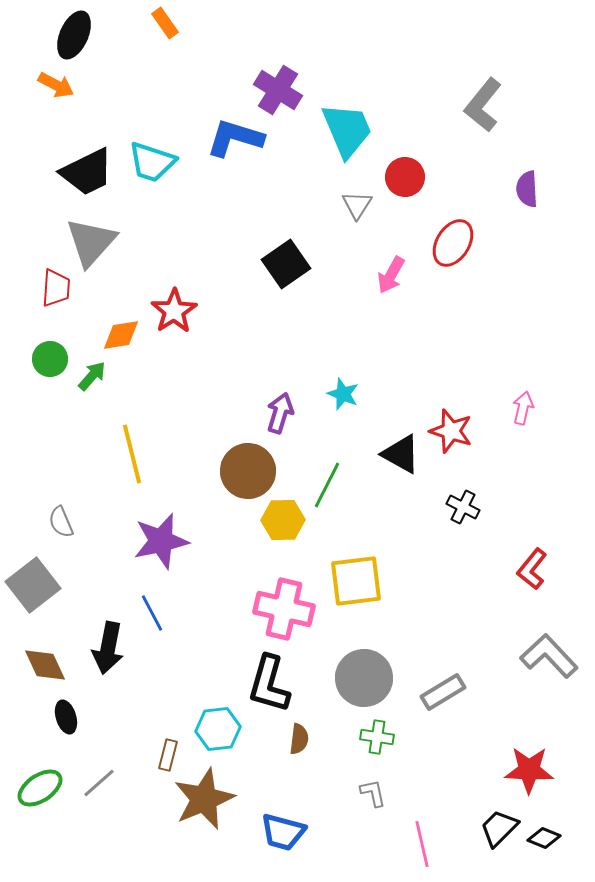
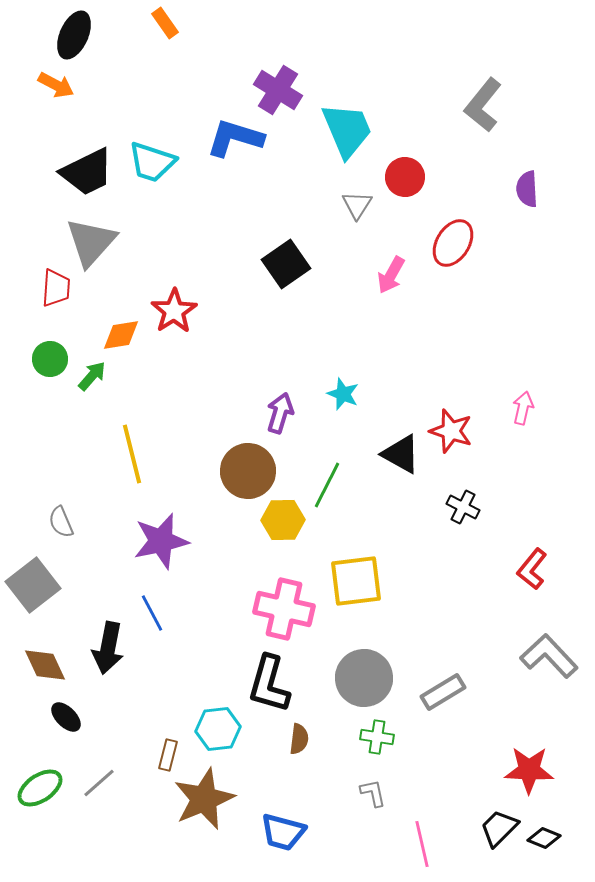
black ellipse at (66, 717): rotated 28 degrees counterclockwise
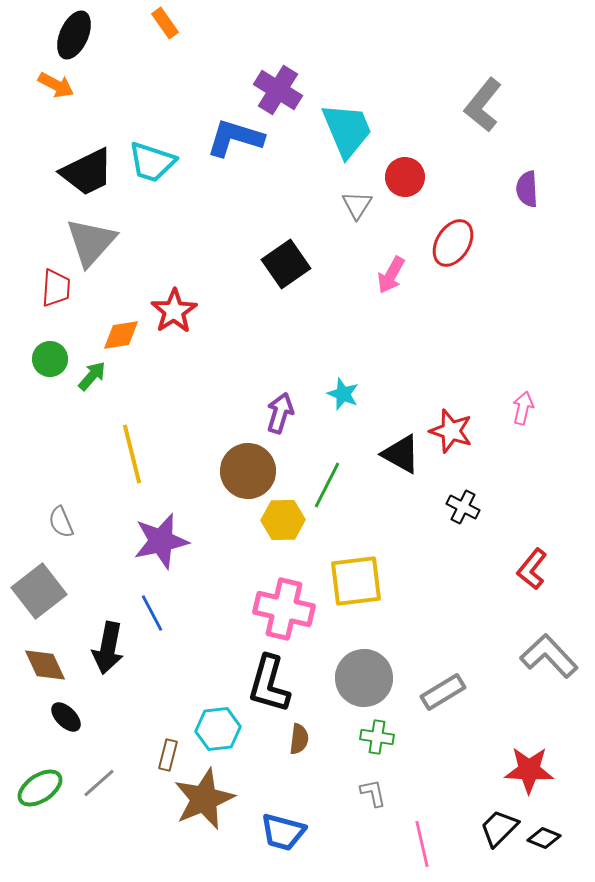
gray square at (33, 585): moved 6 px right, 6 px down
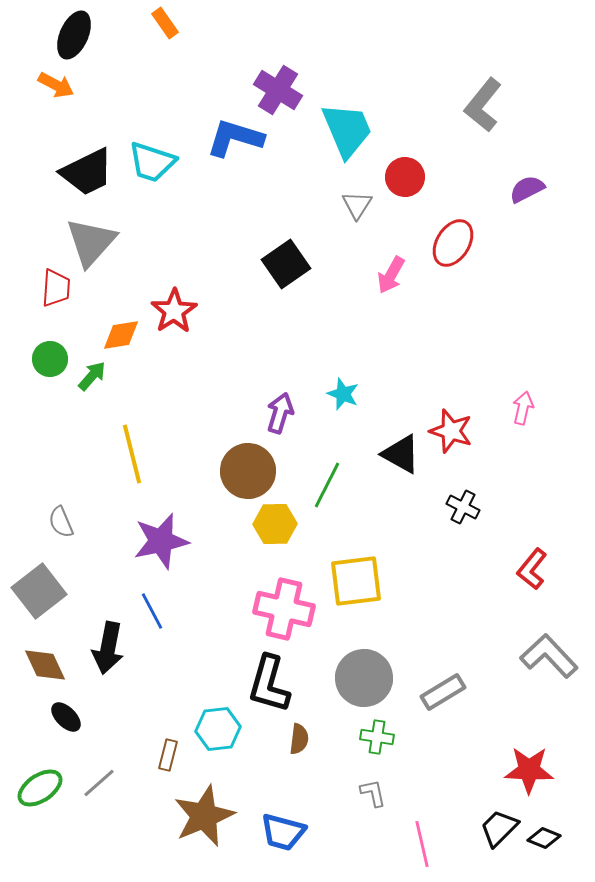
purple semicircle at (527, 189): rotated 66 degrees clockwise
yellow hexagon at (283, 520): moved 8 px left, 4 px down
blue line at (152, 613): moved 2 px up
brown star at (204, 799): moved 17 px down
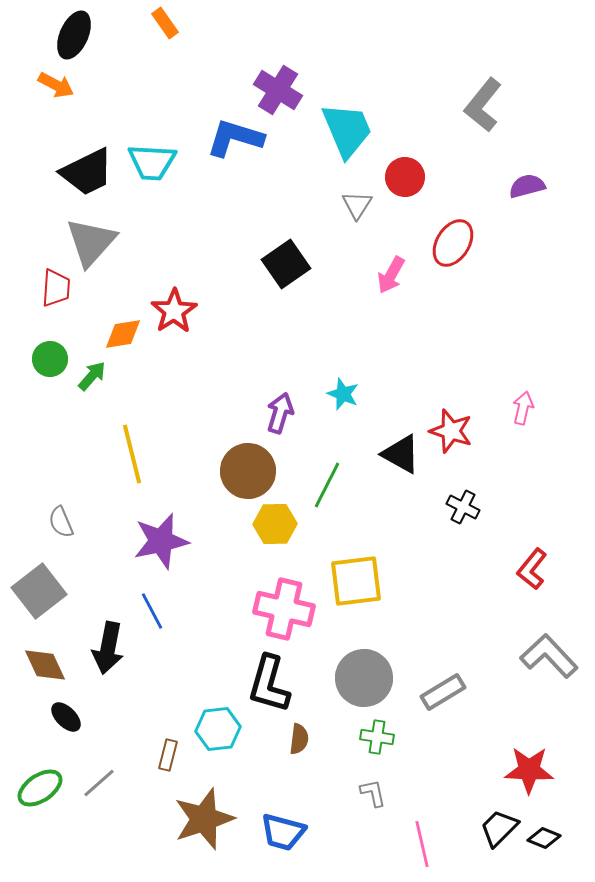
cyan trapezoid at (152, 162): rotated 15 degrees counterclockwise
purple semicircle at (527, 189): moved 3 px up; rotated 12 degrees clockwise
orange diamond at (121, 335): moved 2 px right, 1 px up
brown star at (204, 816): moved 3 px down; rotated 4 degrees clockwise
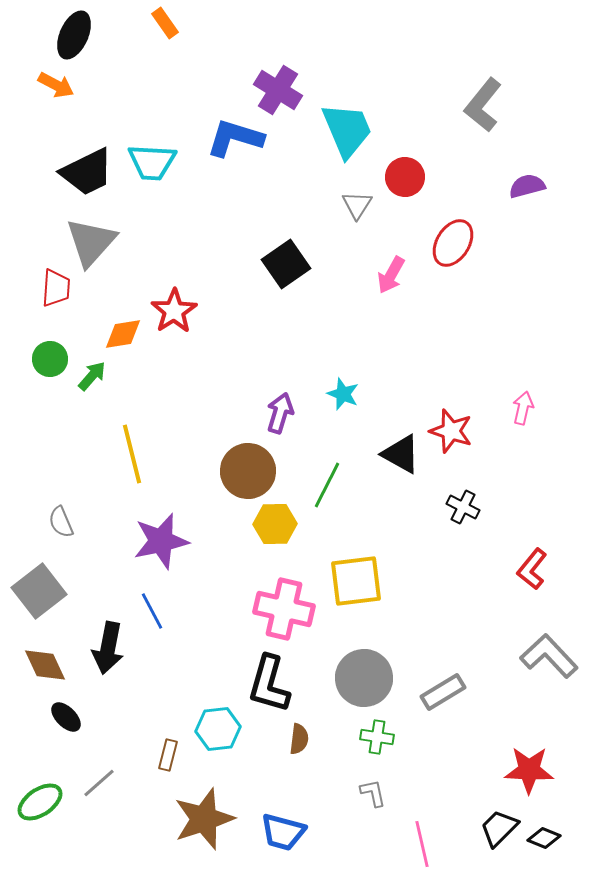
green ellipse at (40, 788): moved 14 px down
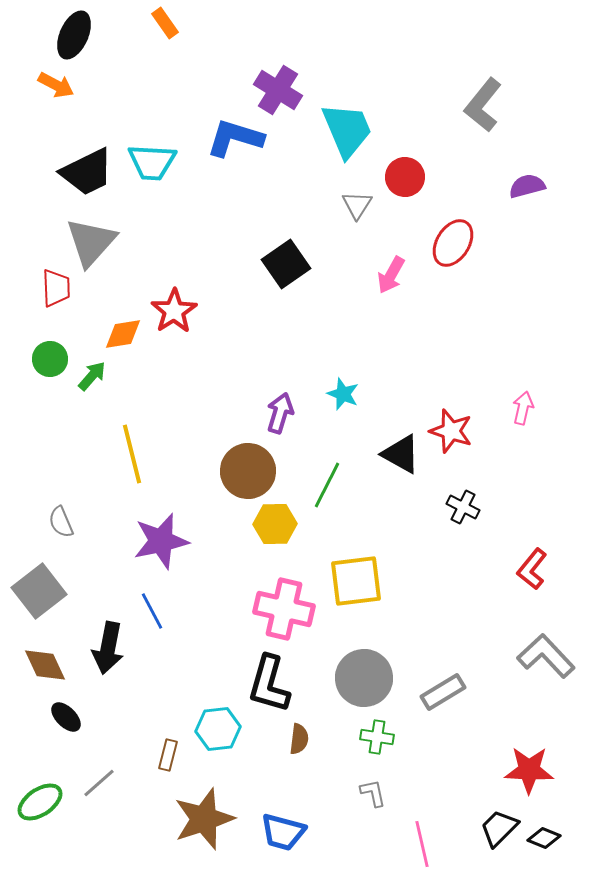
red trapezoid at (56, 288): rotated 6 degrees counterclockwise
gray L-shape at (549, 656): moved 3 px left
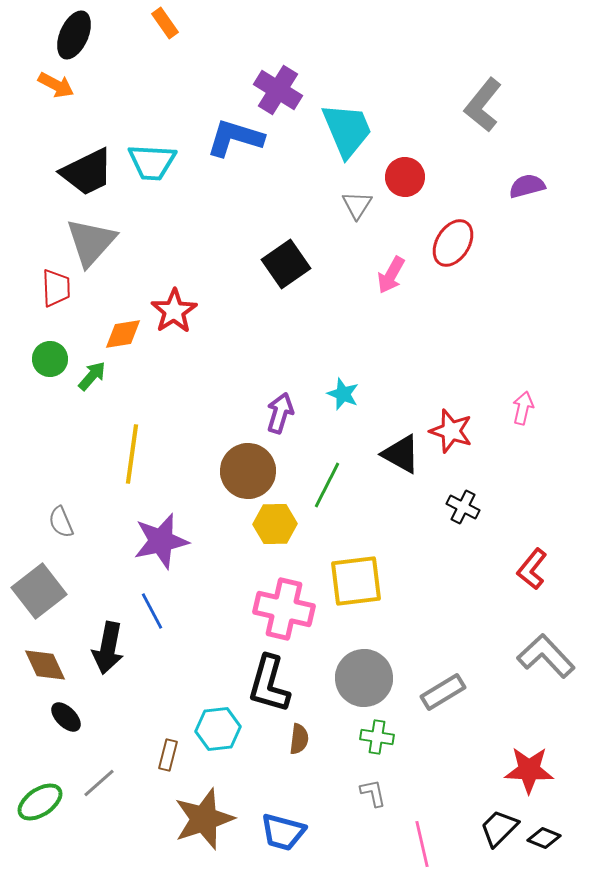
yellow line at (132, 454): rotated 22 degrees clockwise
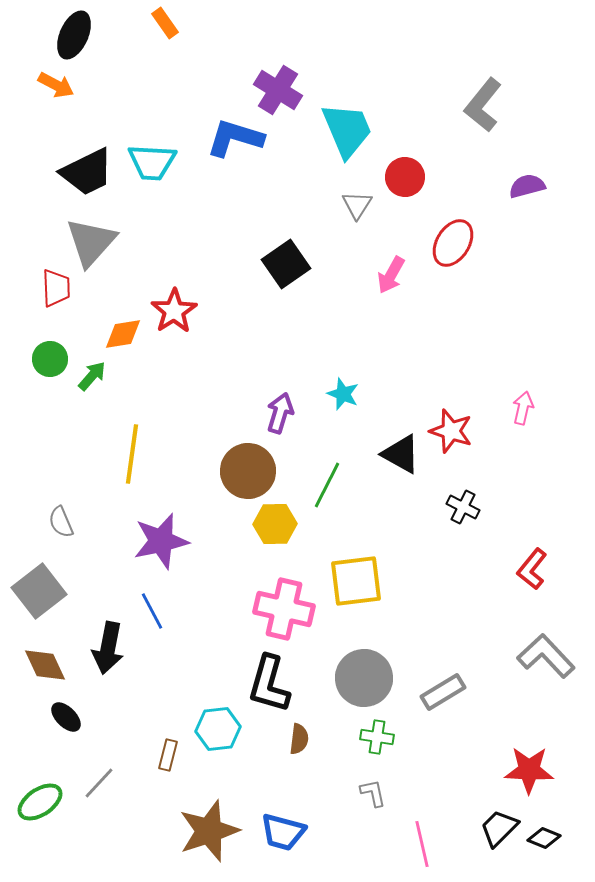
gray line at (99, 783): rotated 6 degrees counterclockwise
brown star at (204, 819): moved 5 px right, 12 px down
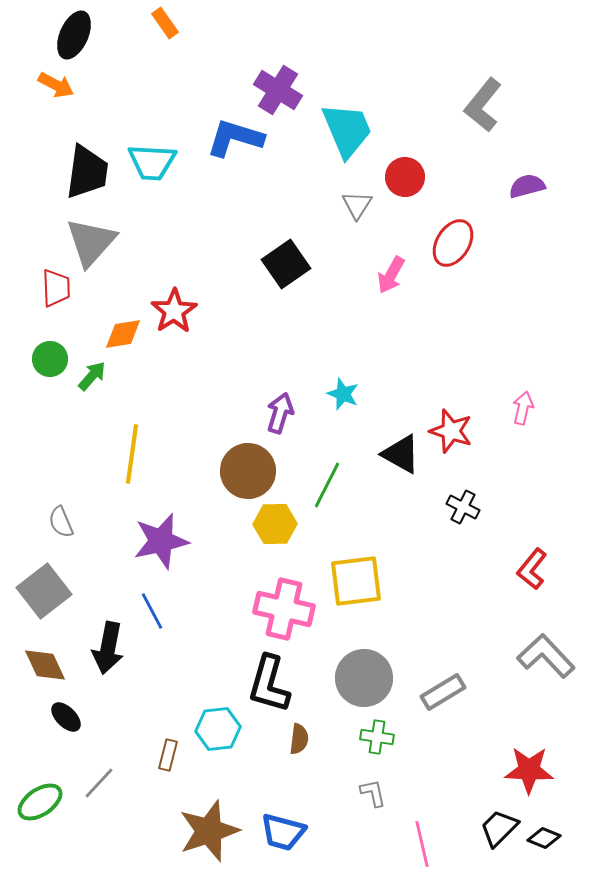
black trapezoid at (87, 172): rotated 56 degrees counterclockwise
gray square at (39, 591): moved 5 px right
